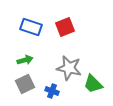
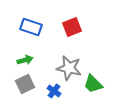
red square: moved 7 px right
blue cross: moved 2 px right; rotated 16 degrees clockwise
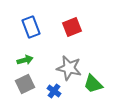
blue rectangle: rotated 50 degrees clockwise
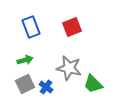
blue cross: moved 8 px left, 4 px up
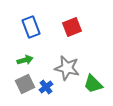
gray star: moved 2 px left
blue cross: rotated 16 degrees clockwise
